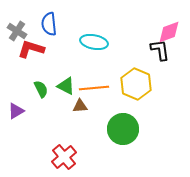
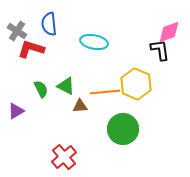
orange line: moved 11 px right, 4 px down
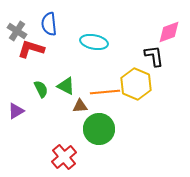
black L-shape: moved 6 px left, 6 px down
green circle: moved 24 px left
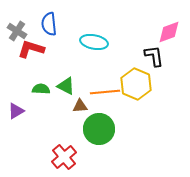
green semicircle: rotated 60 degrees counterclockwise
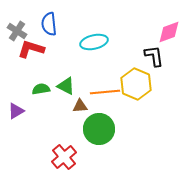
cyan ellipse: rotated 24 degrees counterclockwise
green semicircle: rotated 12 degrees counterclockwise
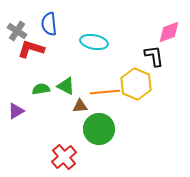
cyan ellipse: rotated 24 degrees clockwise
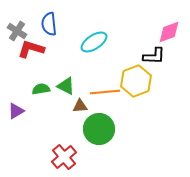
cyan ellipse: rotated 44 degrees counterclockwise
black L-shape: rotated 100 degrees clockwise
yellow hexagon: moved 3 px up; rotated 16 degrees clockwise
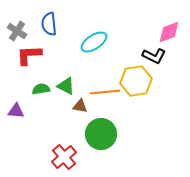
red L-shape: moved 2 px left, 6 px down; rotated 20 degrees counterclockwise
black L-shape: rotated 25 degrees clockwise
yellow hexagon: rotated 12 degrees clockwise
brown triangle: rotated 14 degrees clockwise
purple triangle: rotated 36 degrees clockwise
green circle: moved 2 px right, 5 px down
